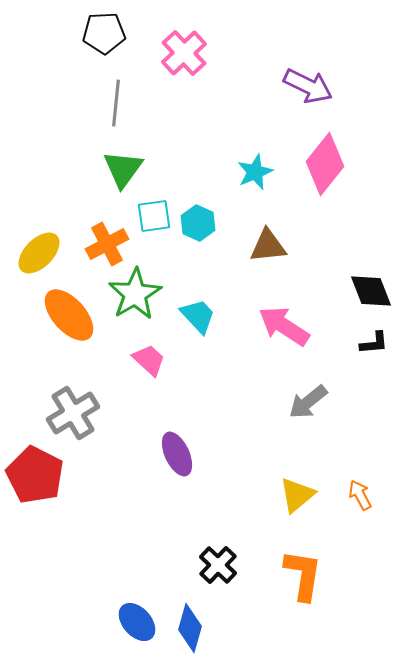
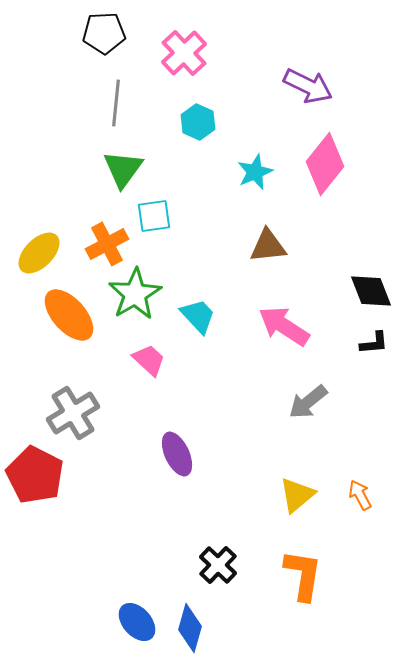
cyan hexagon: moved 101 px up
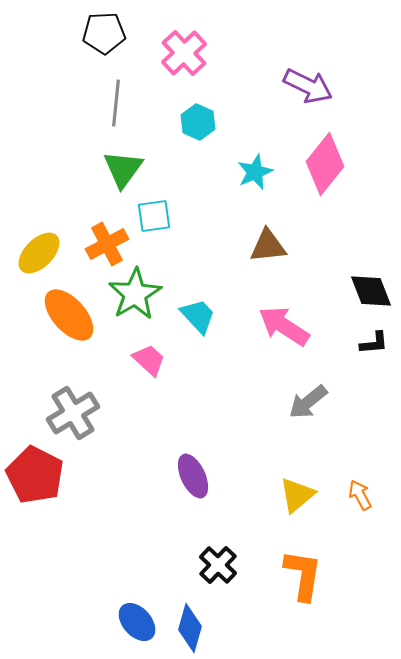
purple ellipse: moved 16 px right, 22 px down
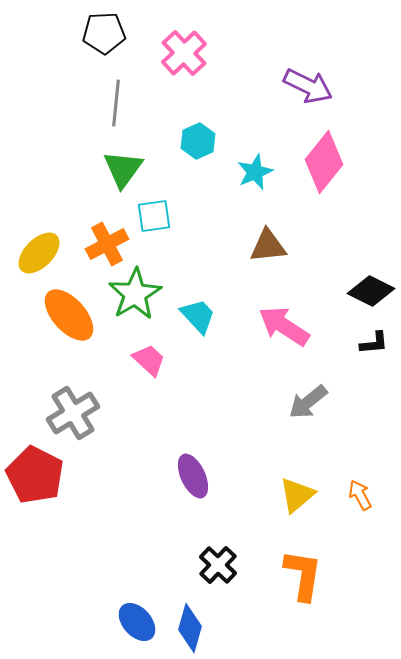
cyan hexagon: moved 19 px down; rotated 12 degrees clockwise
pink diamond: moved 1 px left, 2 px up
black diamond: rotated 42 degrees counterclockwise
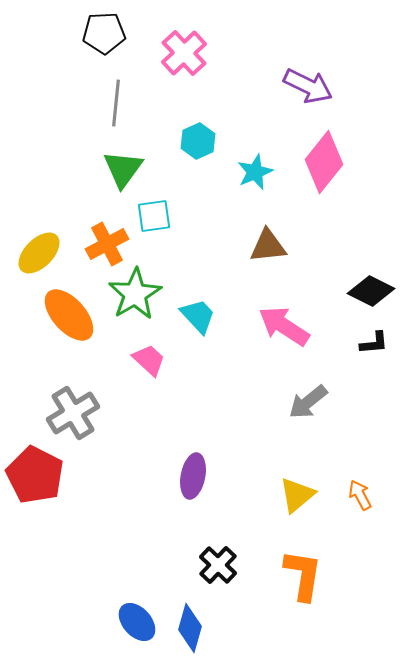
purple ellipse: rotated 36 degrees clockwise
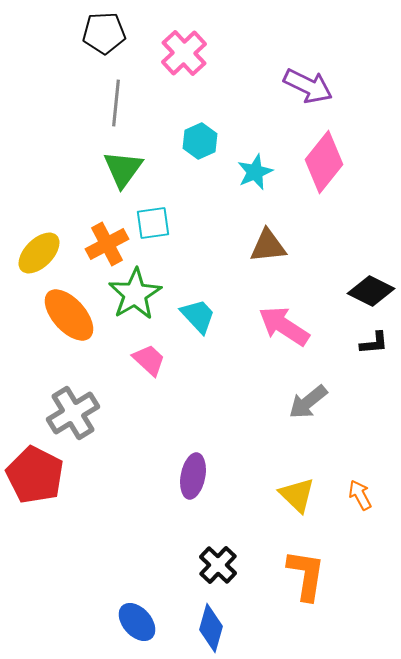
cyan hexagon: moved 2 px right
cyan square: moved 1 px left, 7 px down
yellow triangle: rotated 36 degrees counterclockwise
orange L-shape: moved 3 px right
blue diamond: moved 21 px right
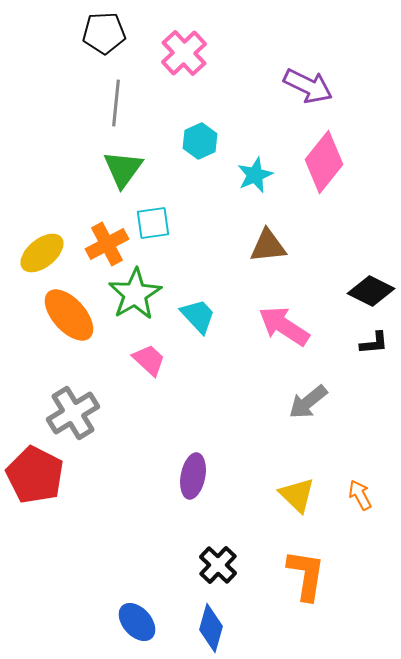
cyan star: moved 3 px down
yellow ellipse: moved 3 px right; rotated 6 degrees clockwise
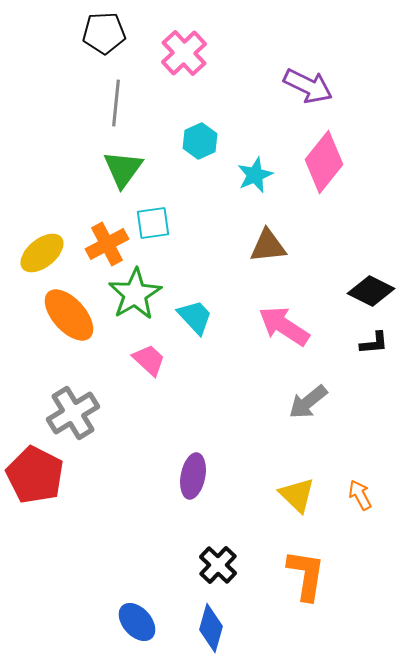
cyan trapezoid: moved 3 px left, 1 px down
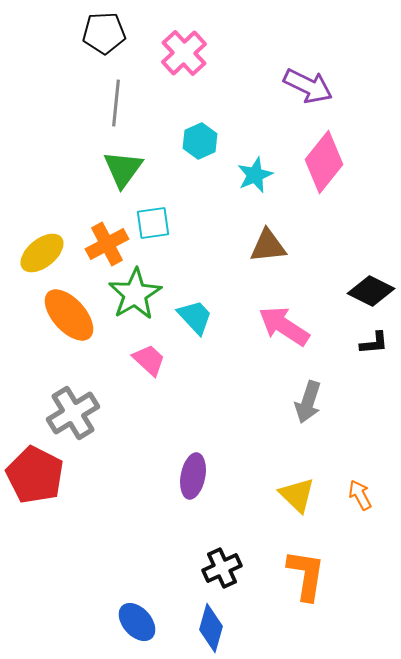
gray arrow: rotated 33 degrees counterclockwise
black cross: moved 4 px right, 3 px down; rotated 21 degrees clockwise
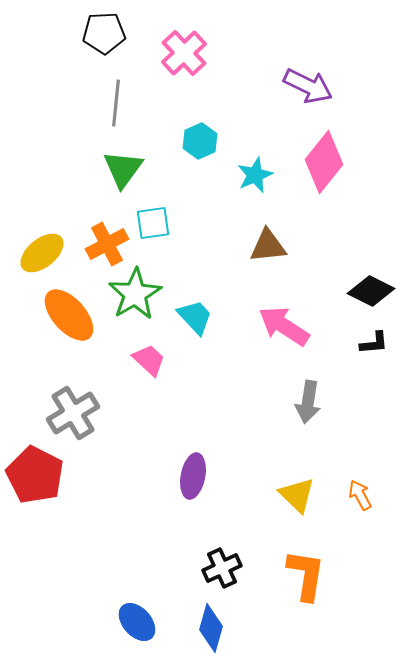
gray arrow: rotated 9 degrees counterclockwise
